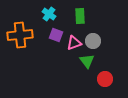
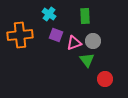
green rectangle: moved 5 px right
green triangle: moved 1 px up
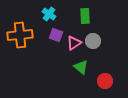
pink triangle: rotated 14 degrees counterclockwise
green triangle: moved 6 px left, 7 px down; rotated 14 degrees counterclockwise
red circle: moved 2 px down
